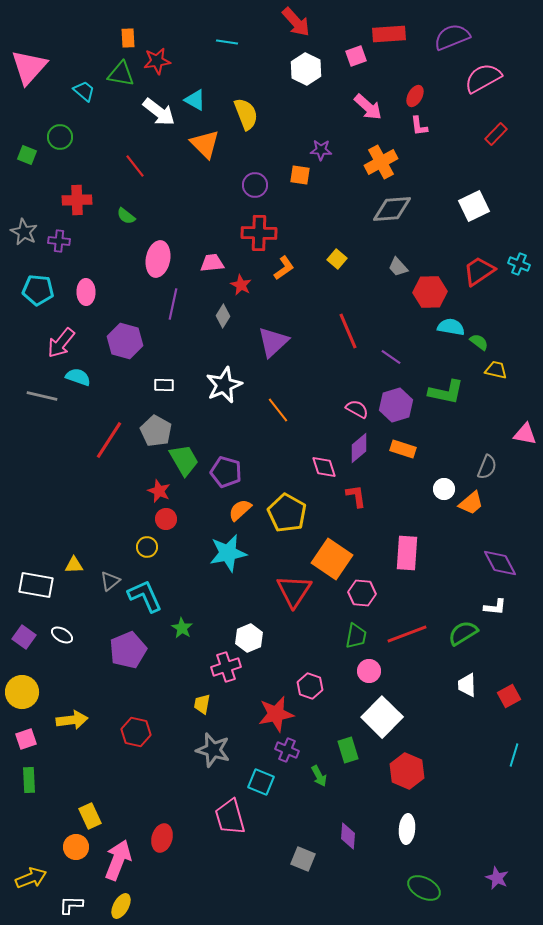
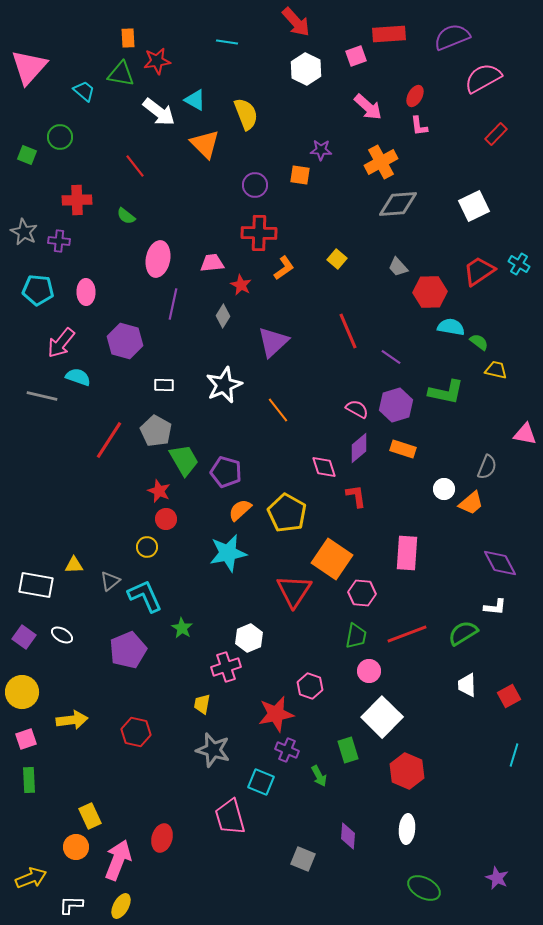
gray diamond at (392, 209): moved 6 px right, 5 px up
cyan cross at (519, 264): rotated 10 degrees clockwise
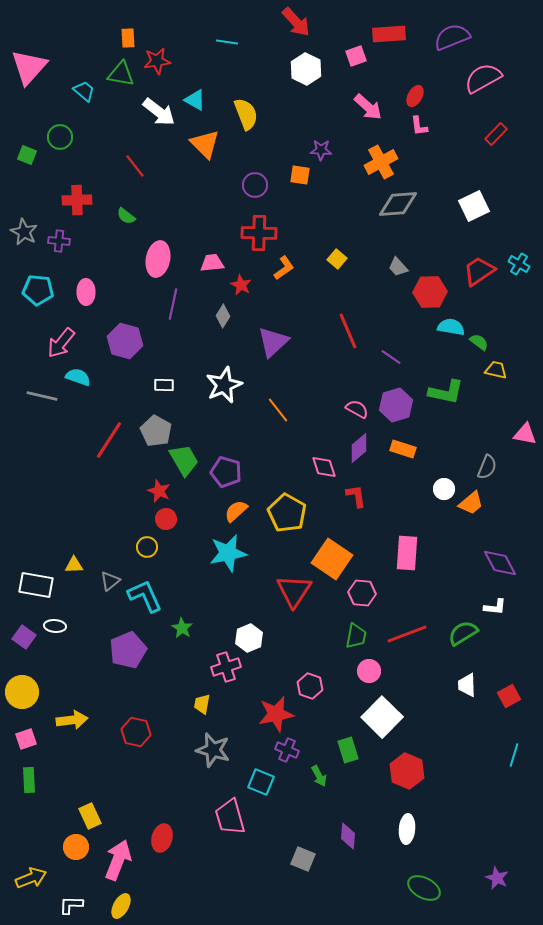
orange semicircle at (240, 510): moved 4 px left, 1 px down
white ellipse at (62, 635): moved 7 px left, 9 px up; rotated 25 degrees counterclockwise
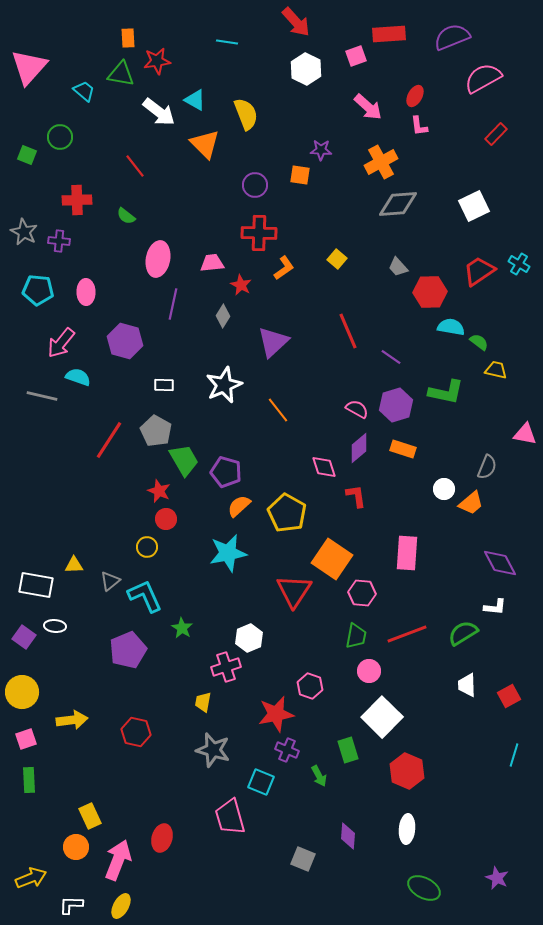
orange semicircle at (236, 511): moved 3 px right, 5 px up
yellow trapezoid at (202, 704): moved 1 px right, 2 px up
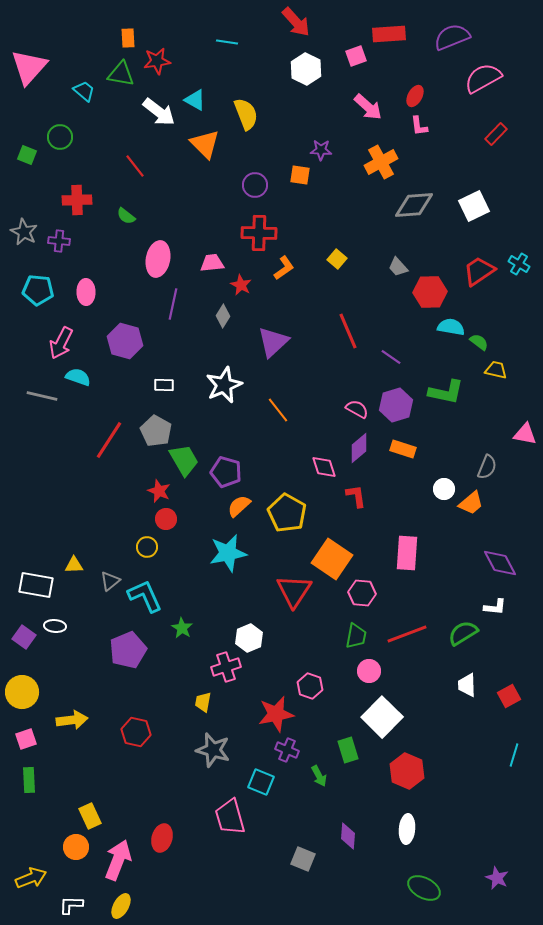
gray diamond at (398, 204): moved 16 px right, 1 px down
pink arrow at (61, 343): rotated 12 degrees counterclockwise
